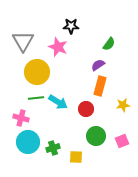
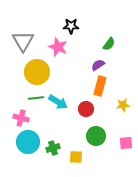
pink square: moved 4 px right, 2 px down; rotated 16 degrees clockwise
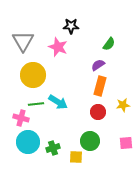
yellow circle: moved 4 px left, 3 px down
green line: moved 6 px down
red circle: moved 12 px right, 3 px down
green circle: moved 6 px left, 5 px down
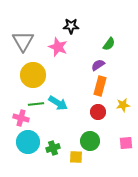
cyan arrow: moved 1 px down
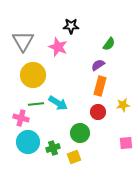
green circle: moved 10 px left, 8 px up
yellow square: moved 2 px left; rotated 24 degrees counterclockwise
